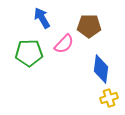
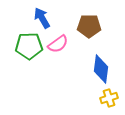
pink semicircle: moved 6 px left; rotated 10 degrees clockwise
green pentagon: moved 7 px up
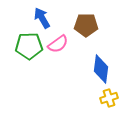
brown pentagon: moved 3 px left, 1 px up
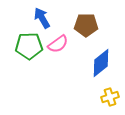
blue diamond: moved 6 px up; rotated 44 degrees clockwise
yellow cross: moved 1 px right, 1 px up
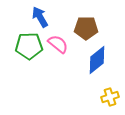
blue arrow: moved 2 px left, 1 px up
brown pentagon: moved 3 px down
pink semicircle: rotated 105 degrees counterclockwise
blue diamond: moved 4 px left, 3 px up
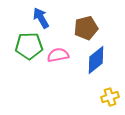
blue arrow: moved 1 px right, 1 px down
brown pentagon: rotated 15 degrees counterclockwise
pink semicircle: moved 11 px down; rotated 50 degrees counterclockwise
blue diamond: moved 1 px left
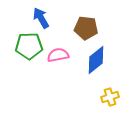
brown pentagon: rotated 20 degrees clockwise
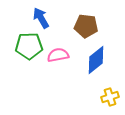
brown pentagon: moved 2 px up
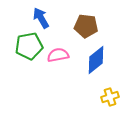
green pentagon: rotated 8 degrees counterclockwise
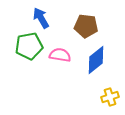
pink semicircle: moved 2 px right; rotated 20 degrees clockwise
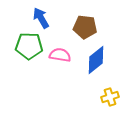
brown pentagon: moved 1 px left, 1 px down
green pentagon: rotated 12 degrees clockwise
